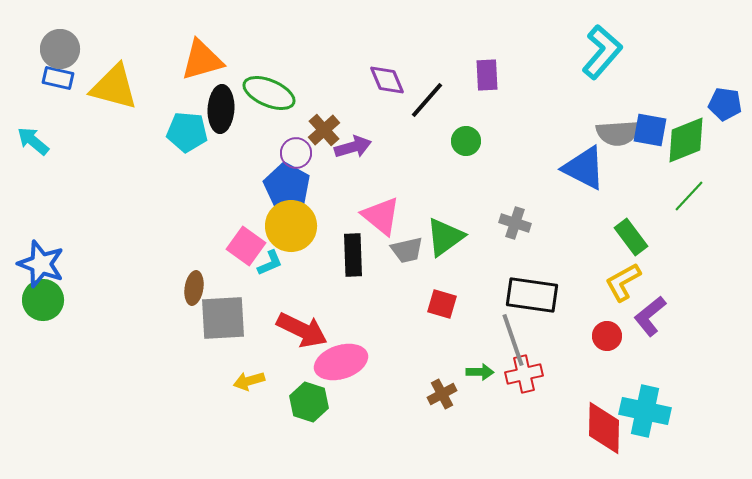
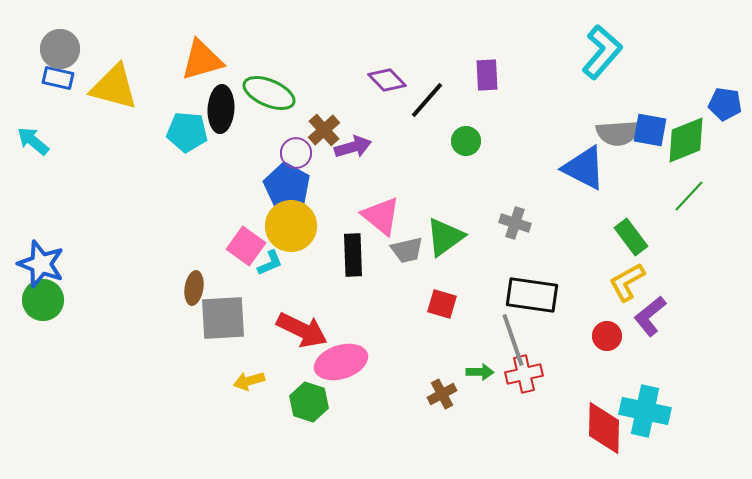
purple diamond at (387, 80): rotated 21 degrees counterclockwise
yellow L-shape at (623, 282): moved 4 px right
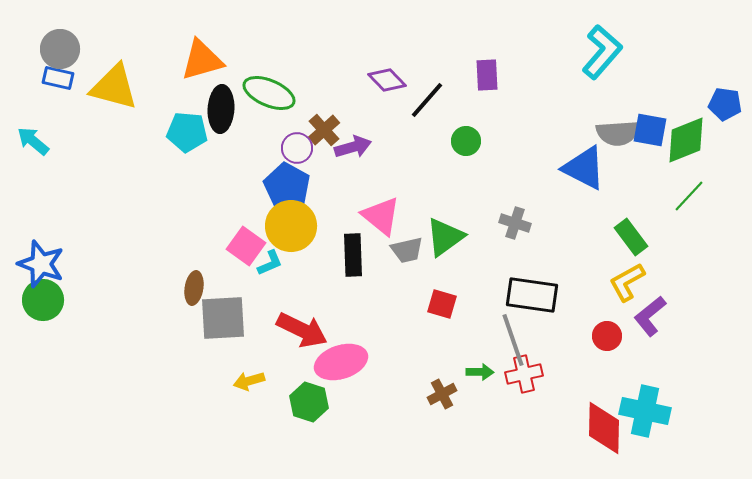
purple circle at (296, 153): moved 1 px right, 5 px up
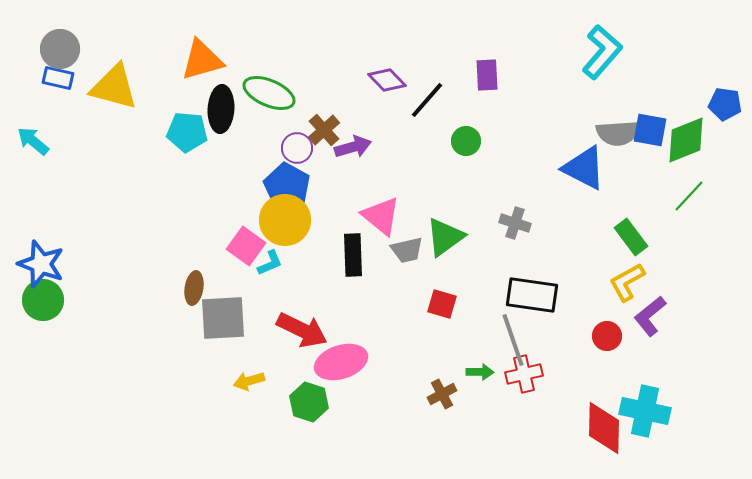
yellow circle at (291, 226): moved 6 px left, 6 px up
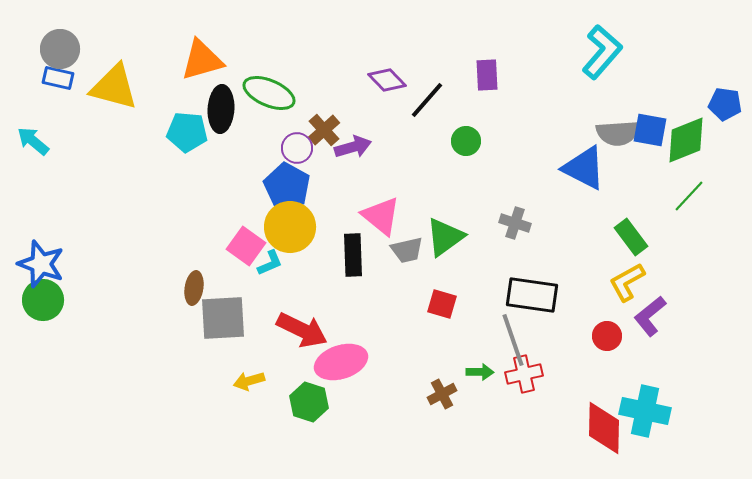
yellow circle at (285, 220): moved 5 px right, 7 px down
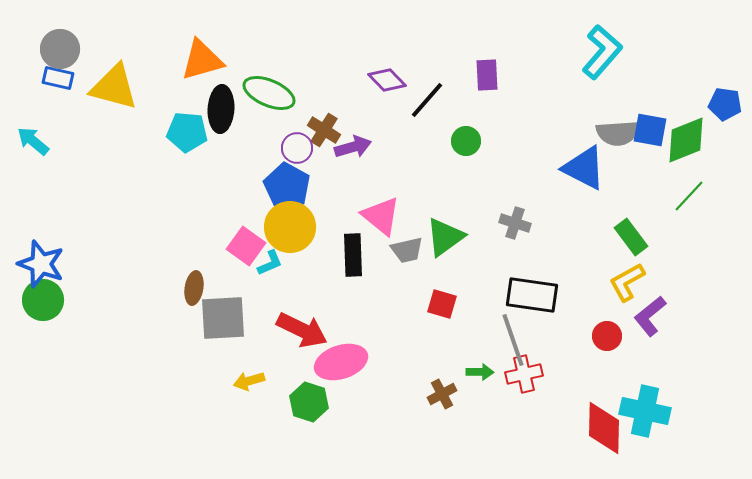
brown cross at (324, 130): rotated 16 degrees counterclockwise
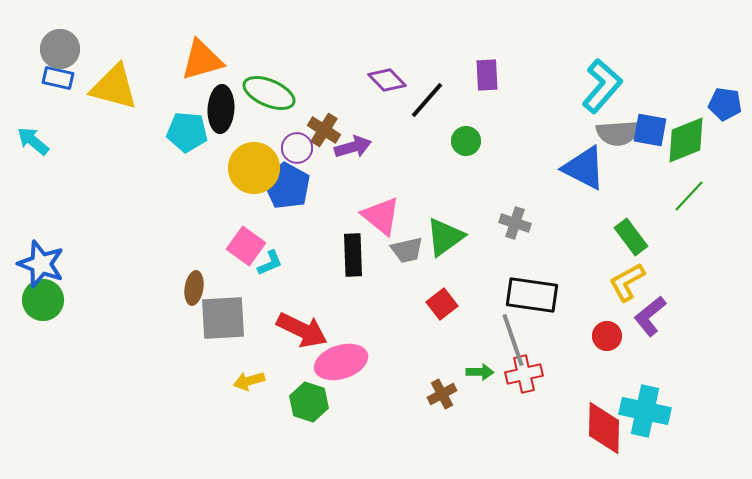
cyan L-shape at (602, 52): moved 34 px down
yellow circle at (290, 227): moved 36 px left, 59 px up
red square at (442, 304): rotated 36 degrees clockwise
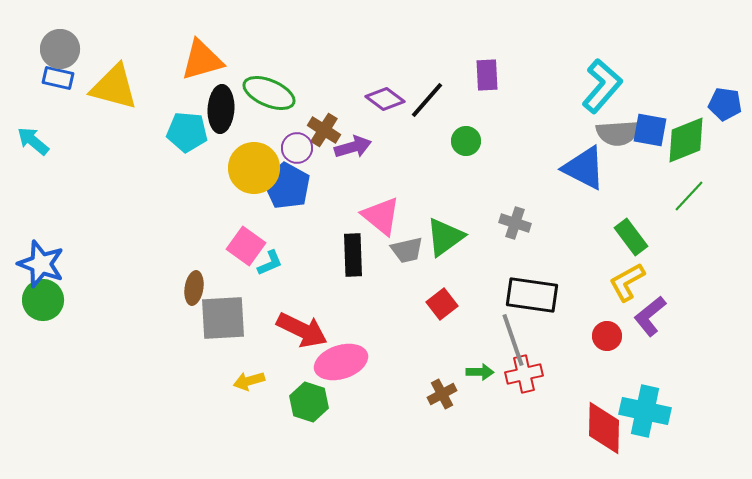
purple diamond at (387, 80): moved 2 px left, 19 px down; rotated 9 degrees counterclockwise
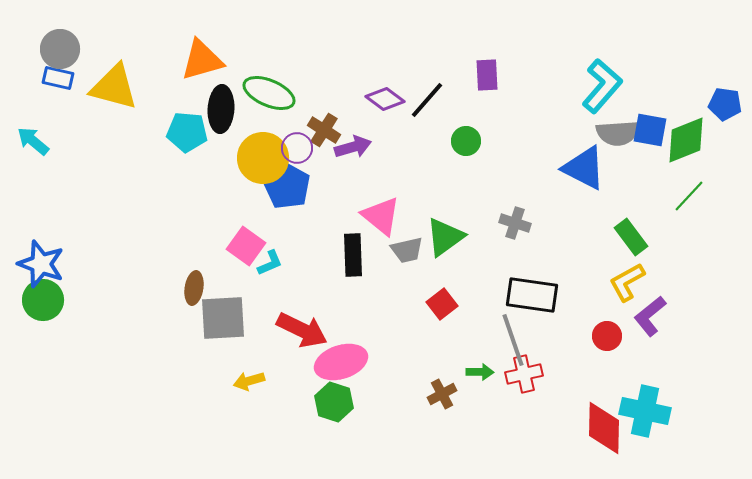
yellow circle at (254, 168): moved 9 px right, 10 px up
green hexagon at (309, 402): moved 25 px right
